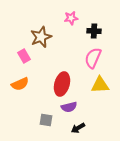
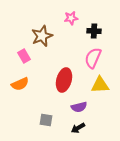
brown star: moved 1 px right, 1 px up
red ellipse: moved 2 px right, 4 px up
purple semicircle: moved 10 px right
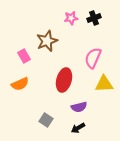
black cross: moved 13 px up; rotated 24 degrees counterclockwise
brown star: moved 5 px right, 5 px down
yellow triangle: moved 4 px right, 1 px up
gray square: rotated 24 degrees clockwise
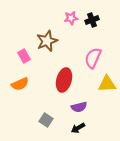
black cross: moved 2 px left, 2 px down
yellow triangle: moved 3 px right
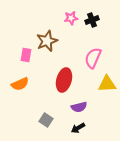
pink rectangle: moved 2 px right, 1 px up; rotated 40 degrees clockwise
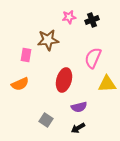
pink star: moved 2 px left, 1 px up
brown star: moved 1 px right, 1 px up; rotated 15 degrees clockwise
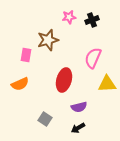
brown star: rotated 10 degrees counterclockwise
gray square: moved 1 px left, 1 px up
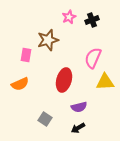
pink star: rotated 16 degrees counterclockwise
yellow triangle: moved 2 px left, 2 px up
